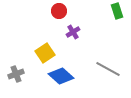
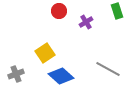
purple cross: moved 13 px right, 10 px up
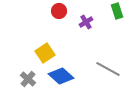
gray cross: moved 12 px right, 5 px down; rotated 28 degrees counterclockwise
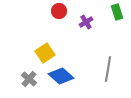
green rectangle: moved 1 px down
gray line: rotated 70 degrees clockwise
gray cross: moved 1 px right
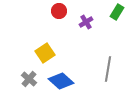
green rectangle: rotated 49 degrees clockwise
blue diamond: moved 5 px down
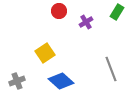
gray line: moved 3 px right; rotated 30 degrees counterclockwise
gray cross: moved 12 px left, 2 px down; rotated 28 degrees clockwise
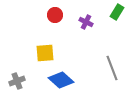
red circle: moved 4 px left, 4 px down
purple cross: rotated 32 degrees counterclockwise
yellow square: rotated 30 degrees clockwise
gray line: moved 1 px right, 1 px up
blue diamond: moved 1 px up
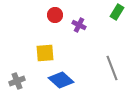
purple cross: moved 7 px left, 3 px down
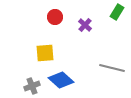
red circle: moved 2 px down
purple cross: moved 6 px right; rotated 16 degrees clockwise
gray line: rotated 55 degrees counterclockwise
gray cross: moved 15 px right, 5 px down
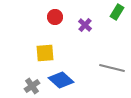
gray cross: rotated 14 degrees counterclockwise
